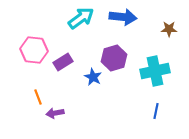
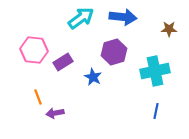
purple hexagon: moved 6 px up
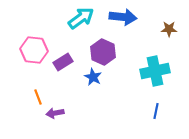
purple hexagon: moved 11 px left; rotated 20 degrees counterclockwise
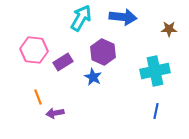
cyan arrow: rotated 24 degrees counterclockwise
